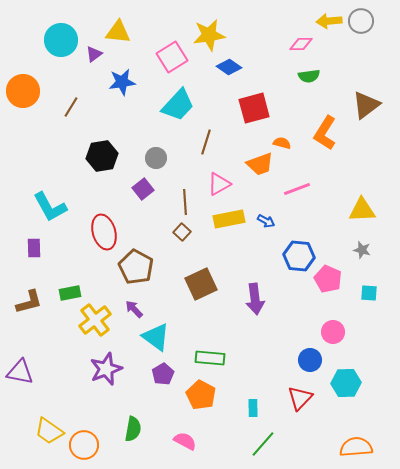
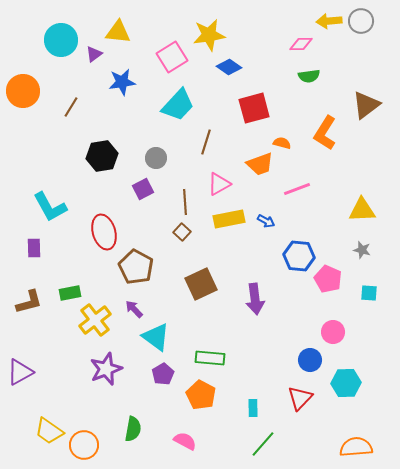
purple square at (143, 189): rotated 10 degrees clockwise
purple triangle at (20, 372): rotated 40 degrees counterclockwise
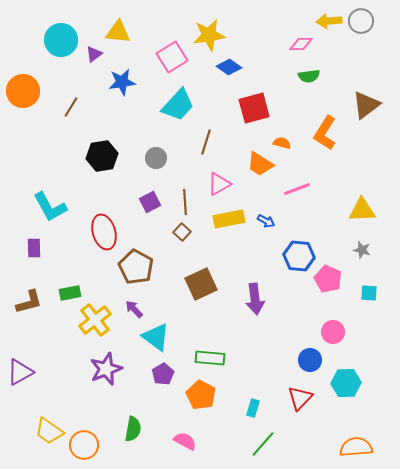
orange trapezoid at (260, 164): rotated 52 degrees clockwise
purple square at (143, 189): moved 7 px right, 13 px down
cyan rectangle at (253, 408): rotated 18 degrees clockwise
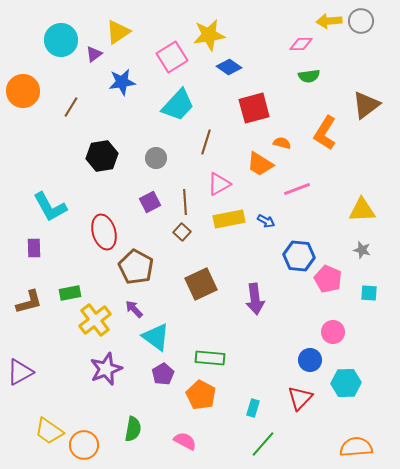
yellow triangle at (118, 32): rotated 40 degrees counterclockwise
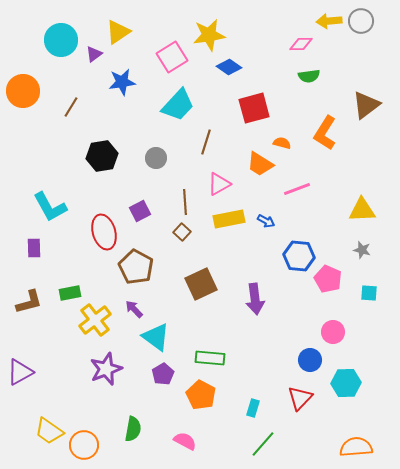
purple square at (150, 202): moved 10 px left, 9 px down
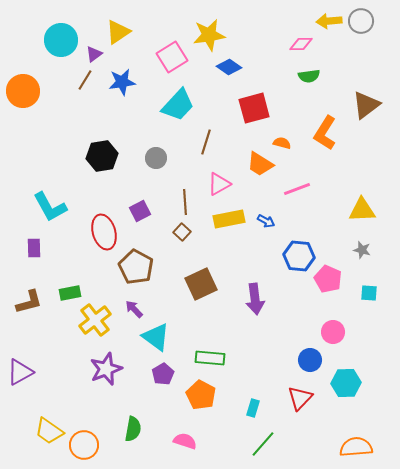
brown line at (71, 107): moved 14 px right, 27 px up
pink semicircle at (185, 441): rotated 10 degrees counterclockwise
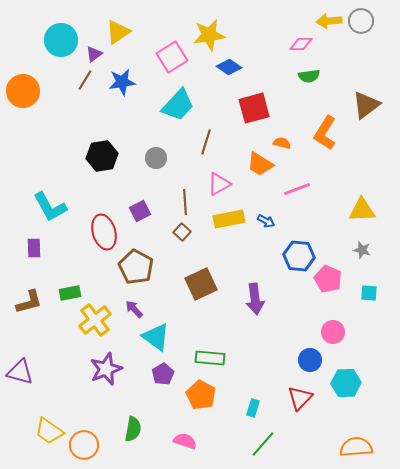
purple triangle at (20, 372): rotated 44 degrees clockwise
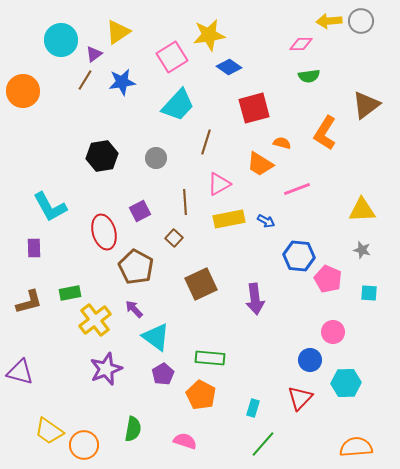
brown square at (182, 232): moved 8 px left, 6 px down
